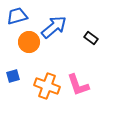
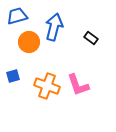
blue arrow: rotated 36 degrees counterclockwise
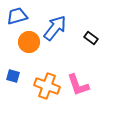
blue arrow: moved 1 px right, 1 px down; rotated 24 degrees clockwise
blue square: rotated 32 degrees clockwise
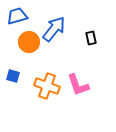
blue arrow: moved 1 px left, 1 px down
black rectangle: rotated 40 degrees clockwise
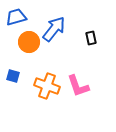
blue trapezoid: moved 1 px left, 1 px down
pink L-shape: moved 1 px down
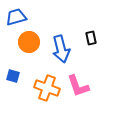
blue arrow: moved 7 px right, 20 px down; rotated 128 degrees clockwise
orange cross: moved 2 px down
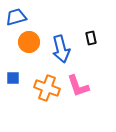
blue square: moved 2 px down; rotated 16 degrees counterclockwise
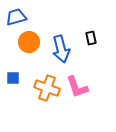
pink L-shape: moved 1 px left, 1 px down
